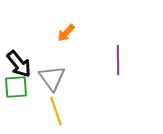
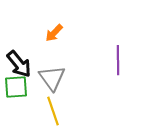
orange arrow: moved 12 px left
yellow line: moved 3 px left
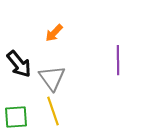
green square: moved 30 px down
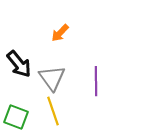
orange arrow: moved 6 px right
purple line: moved 22 px left, 21 px down
green square: rotated 25 degrees clockwise
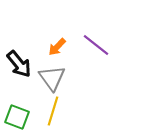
orange arrow: moved 3 px left, 14 px down
purple line: moved 36 px up; rotated 52 degrees counterclockwise
yellow line: rotated 36 degrees clockwise
green square: moved 1 px right
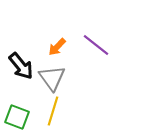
black arrow: moved 2 px right, 2 px down
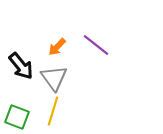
gray triangle: moved 2 px right
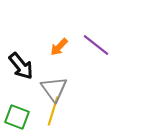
orange arrow: moved 2 px right
gray triangle: moved 11 px down
